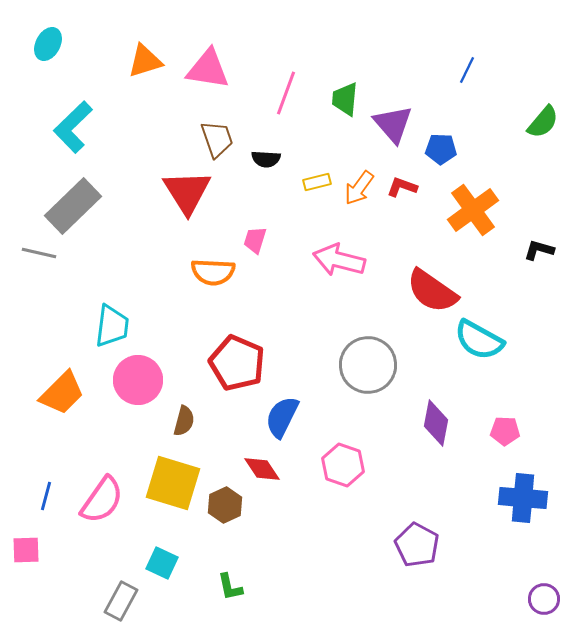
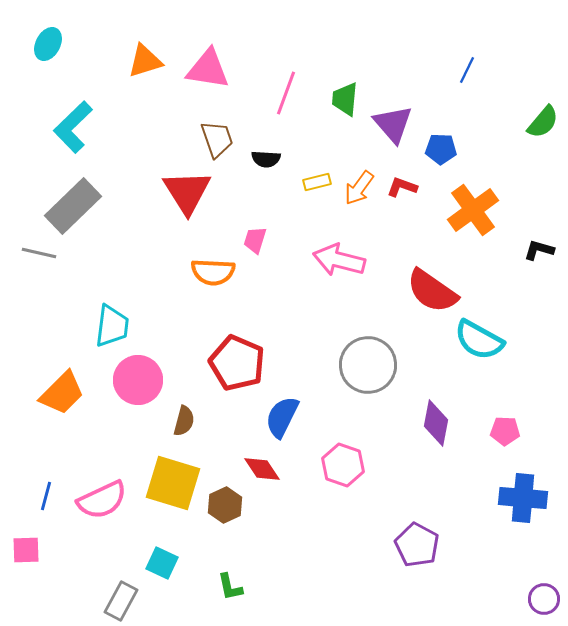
pink semicircle at (102, 500): rotated 30 degrees clockwise
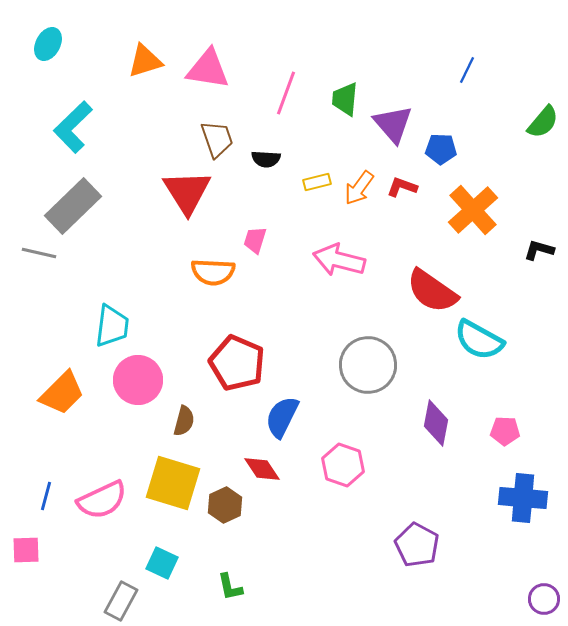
orange cross at (473, 210): rotated 6 degrees counterclockwise
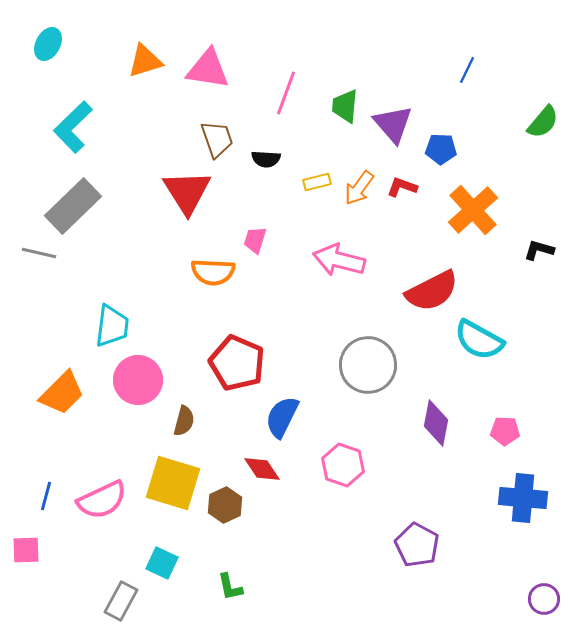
green trapezoid at (345, 99): moved 7 px down
red semicircle at (432, 291): rotated 62 degrees counterclockwise
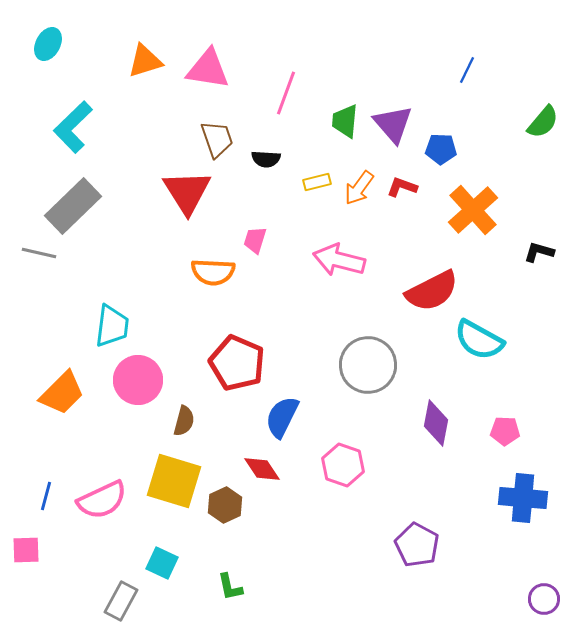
green trapezoid at (345, 106): moved 15 px down
black L-shape at (539, 250): moved 2 px down
yellow square at (173, 483): moved 1 px right, 2 px up
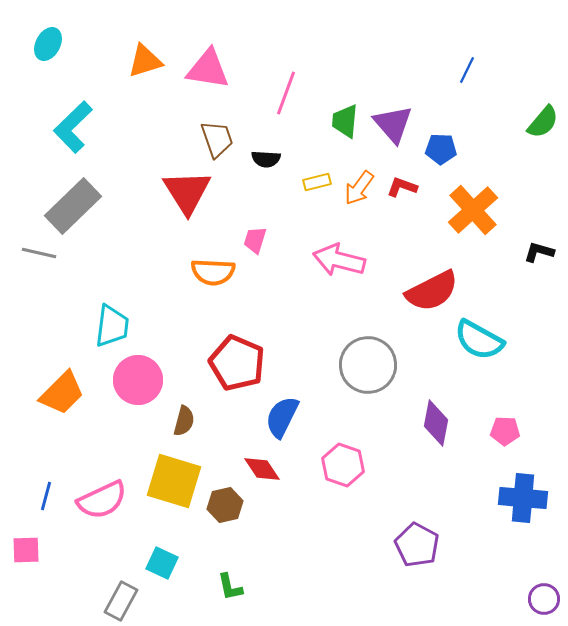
brown hexagon at (225, 505): rotated 12 degrees clockwise
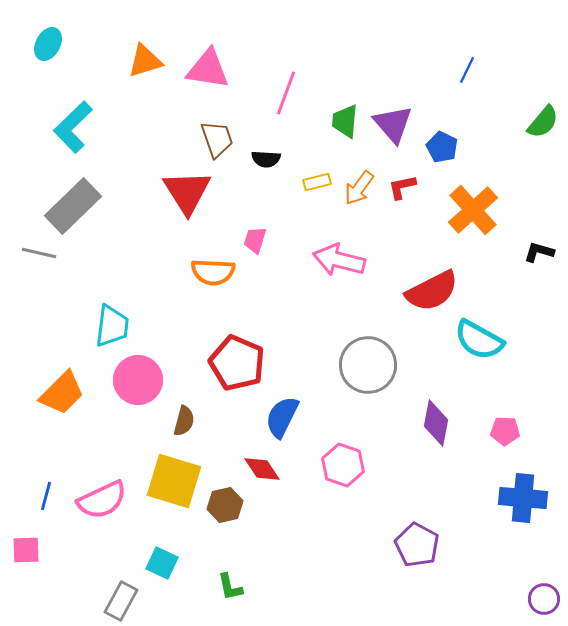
blue pentagon at (441, 149): moved 1 px right, 2 px up; rotated 24 degrees clockwise
red L-shape at (402, 187): rotated 32 degrees counterclockwise
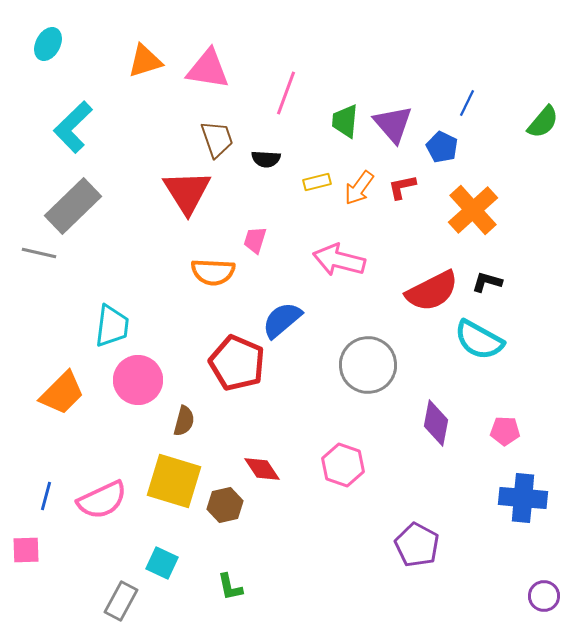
blue line at (467, 70): moved 33 px down
black L-shape at (539, 252): moved 52 px left, 30 px down
blue semicircle at (282, 417): moved 97 px up; rotated 24 degrees clockwise
purple circle at (544, 599): moved 3 px up
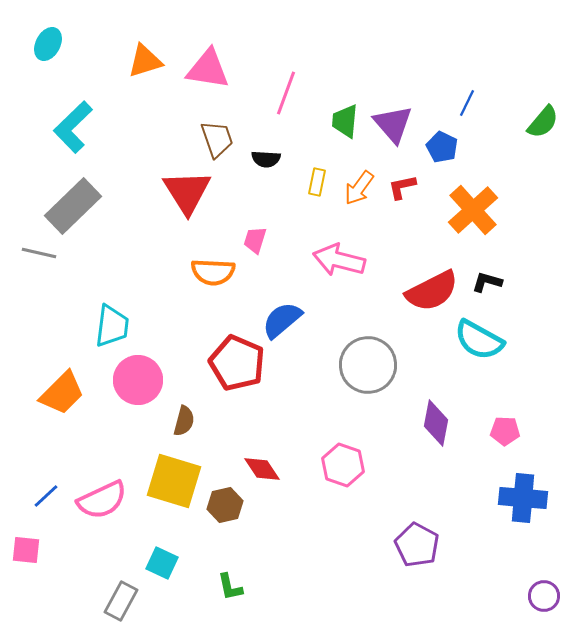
yellow rectangle at (317, 182): rotated 64 degrees counterclockwise
blue line at (46, 496): rotated 32 degrees clockwise
pink square at (26, 550): rotated 8 degrees clockwise
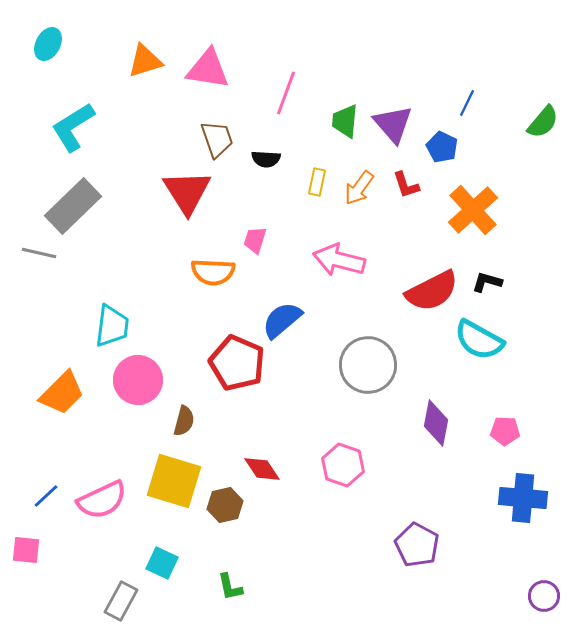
cyan L-shape at (73, 127): rotated 12 degrees clockwise
red L-shape at (402, 187): moved 4 px right, 2 px up; rotated 96 degrees counterclockwise
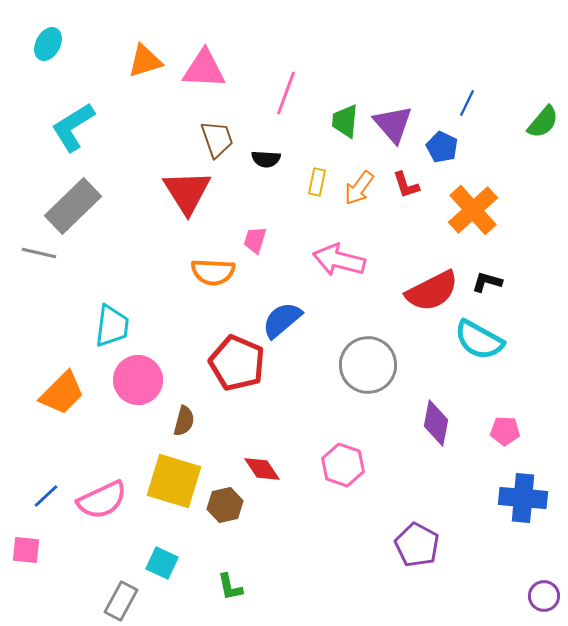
pink triangle at (208, 69): moved 4 px left; rotated 6 degrees counterclockwise
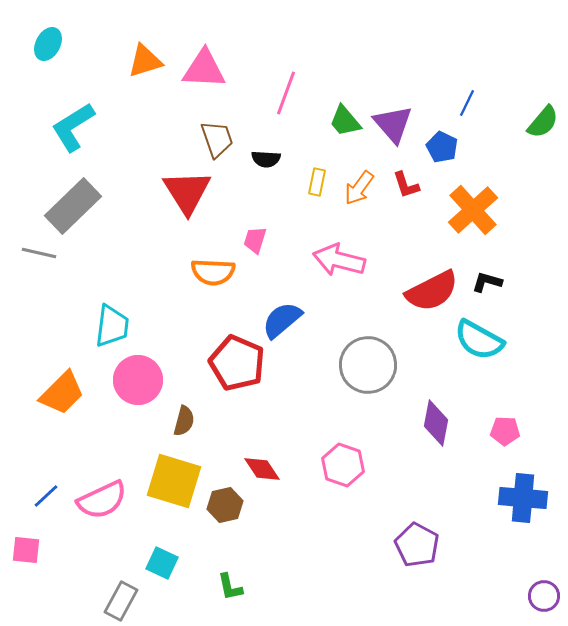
green trapezoid at (345, 121): rotated 45 degrees counterclockwise
